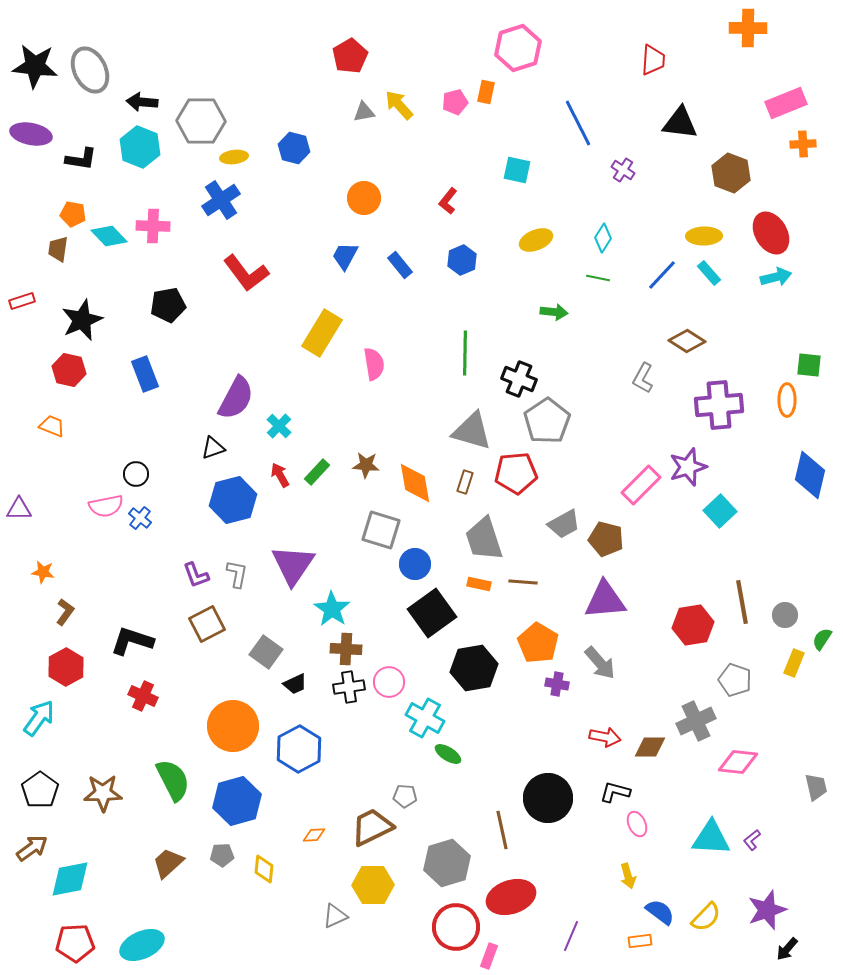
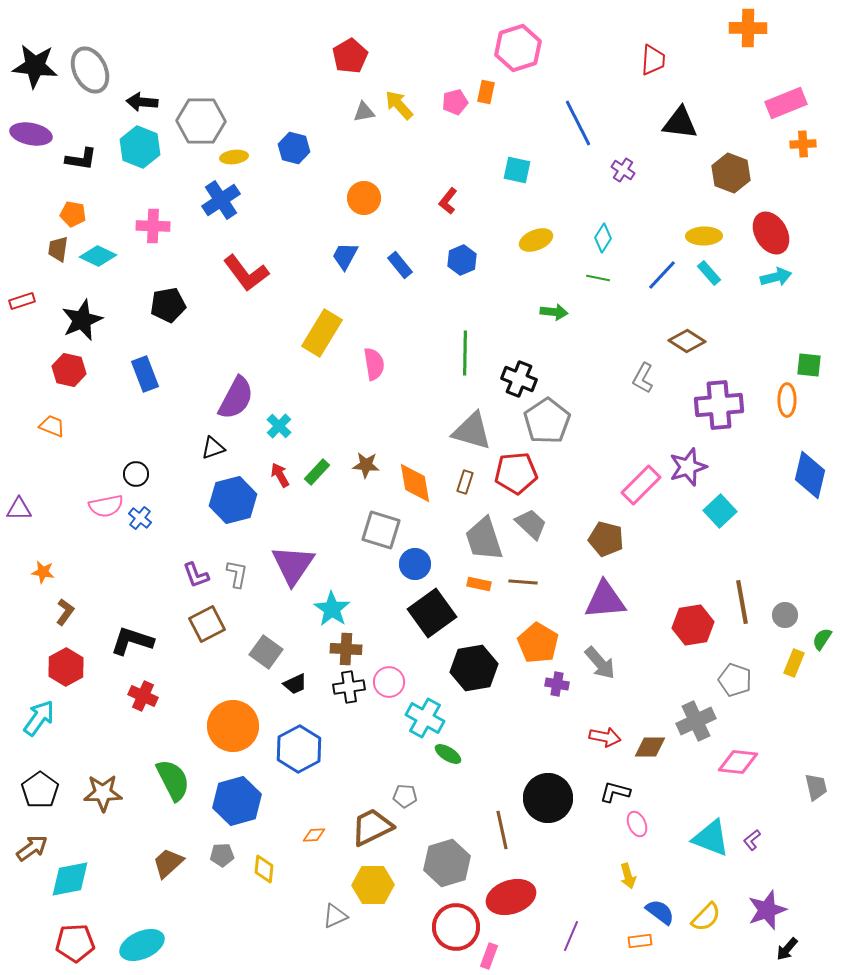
cyan diamond at (109, 236): moved 11 px left, 20 px down; rotated 21 degrees counterclockwise
gray trapezoid at (564, 524): moved 33 px left; rotated 108 degrees counterclockwise
cyan triangle at (711, 838): rotated 18 degrees clockwise
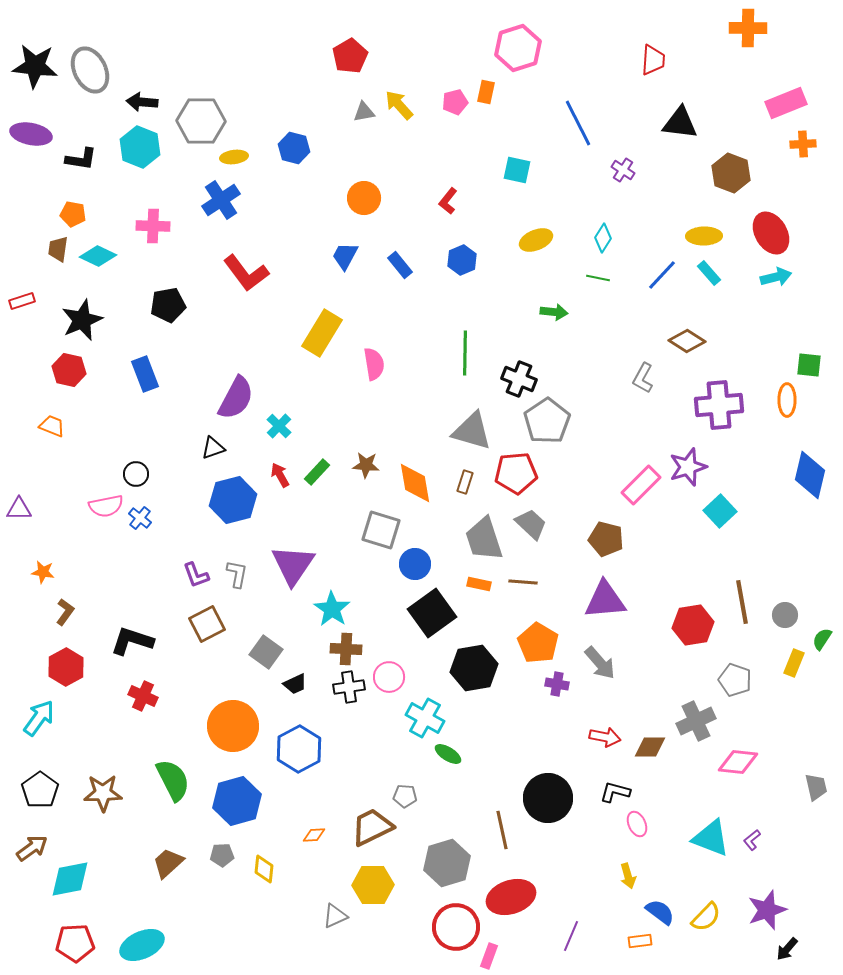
pink circle at (389, 682): moved 5 px up
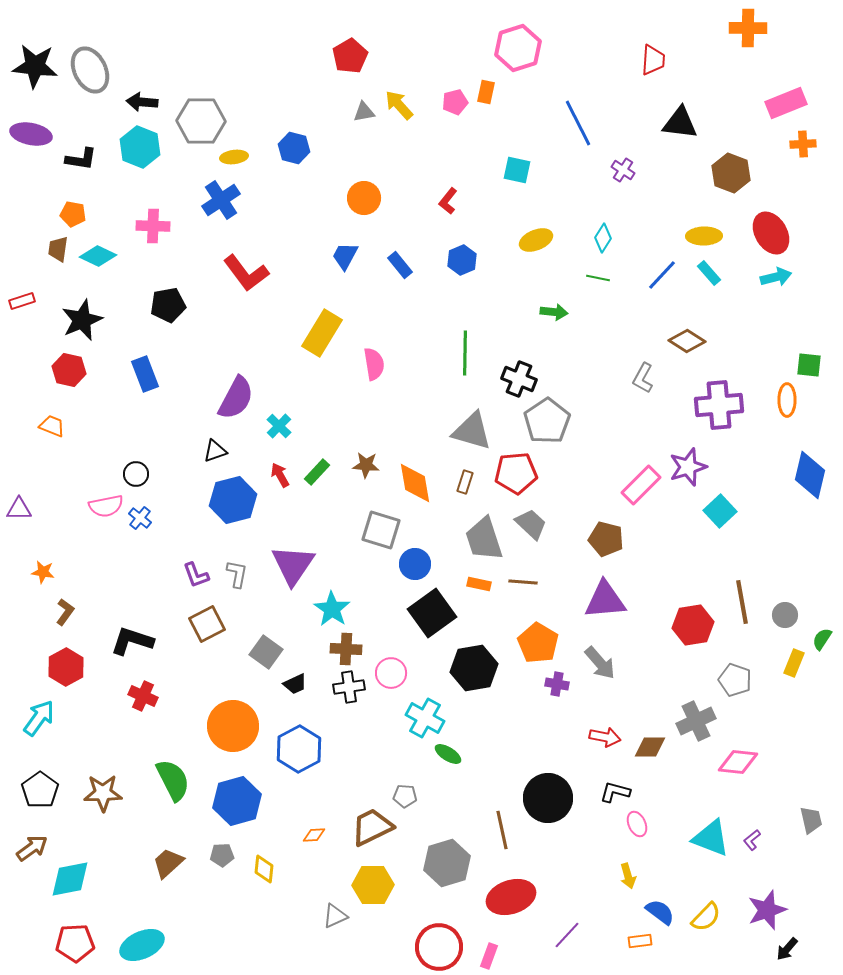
black triangle at (213, 448): moved 2 px right, 3 px down
pink circle at (389, 677): moved 2 px right, 4 px up
gray trapezoid at (816, 787): moved 5 px left, 33 px down
red circle at (456, 927): moved 17 px left, 20 px down
purple line at (571, 936): moved 4 px left, 1 px up; rotated 20 degrees clockwise
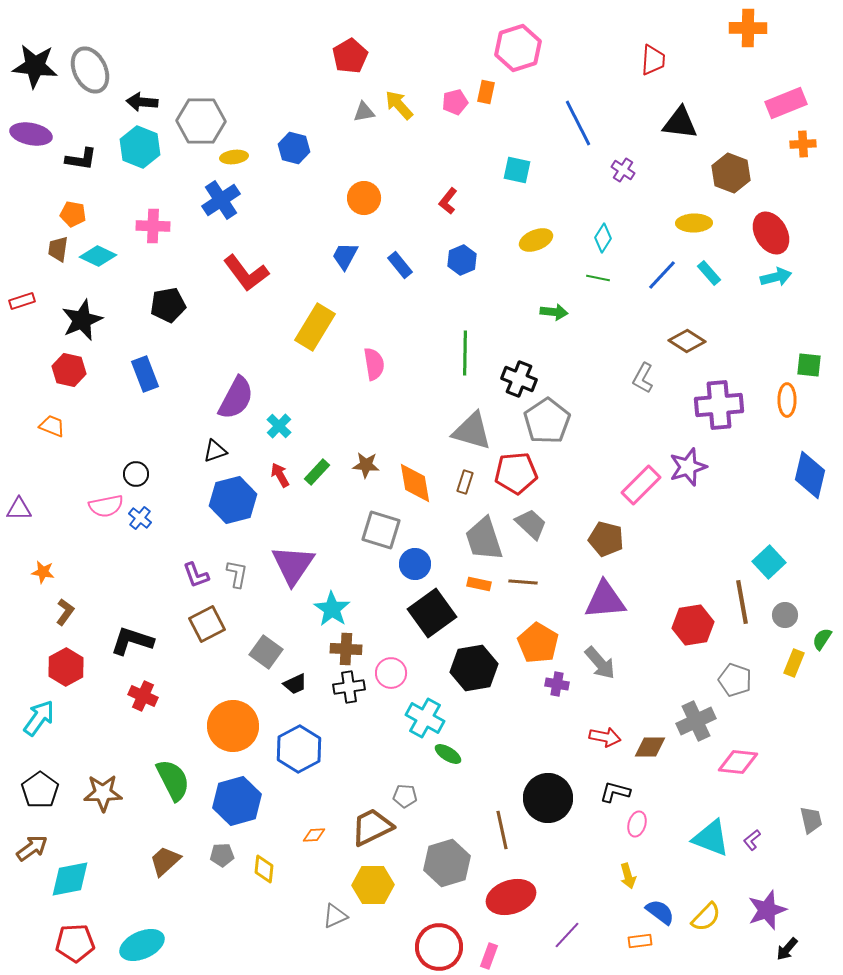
yellow ellipse at (704, 236): moved 10 px left, 13 px up
yellow rectangle at (322, 333): moved 7 px left, 6 px up
cyan square at (720, 511): moved 49 px right, 51 px down
pink ellipse at (637, 824): rotated 40 degrees clockwise
brown trapezoid at (168, 863): moved 3 px left, 2 px up
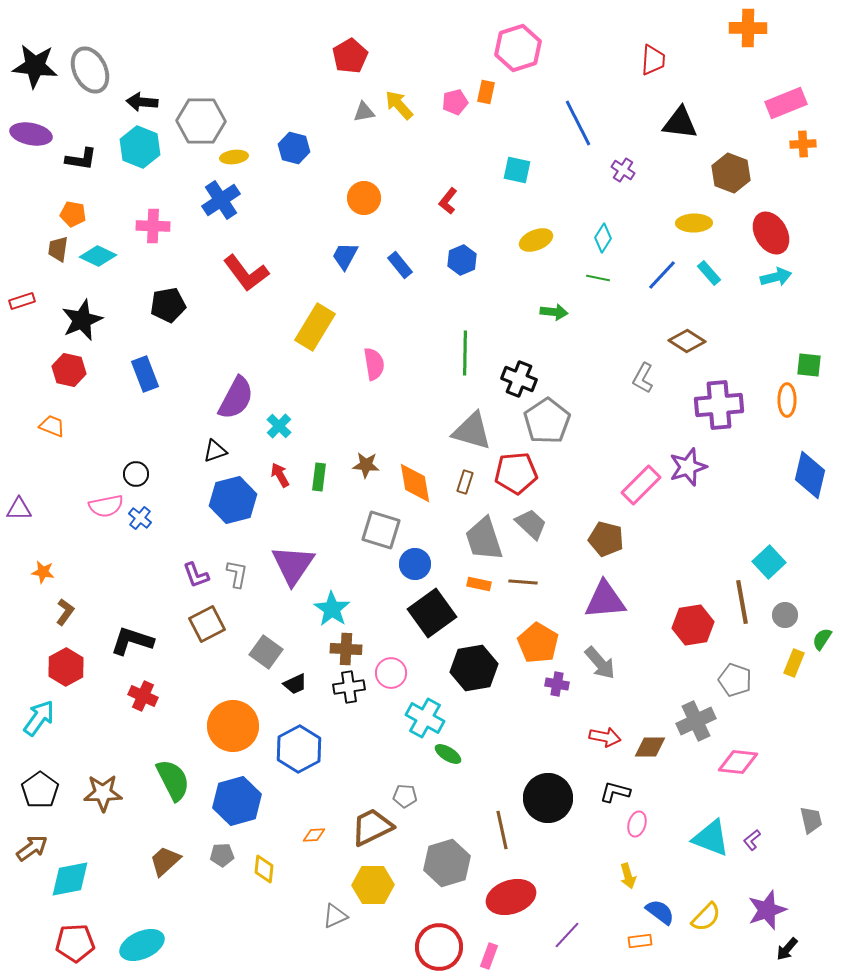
green rectangle at (317, 472): moved 2 px right, 5 px down; rotated 36 degrees counterclockwise
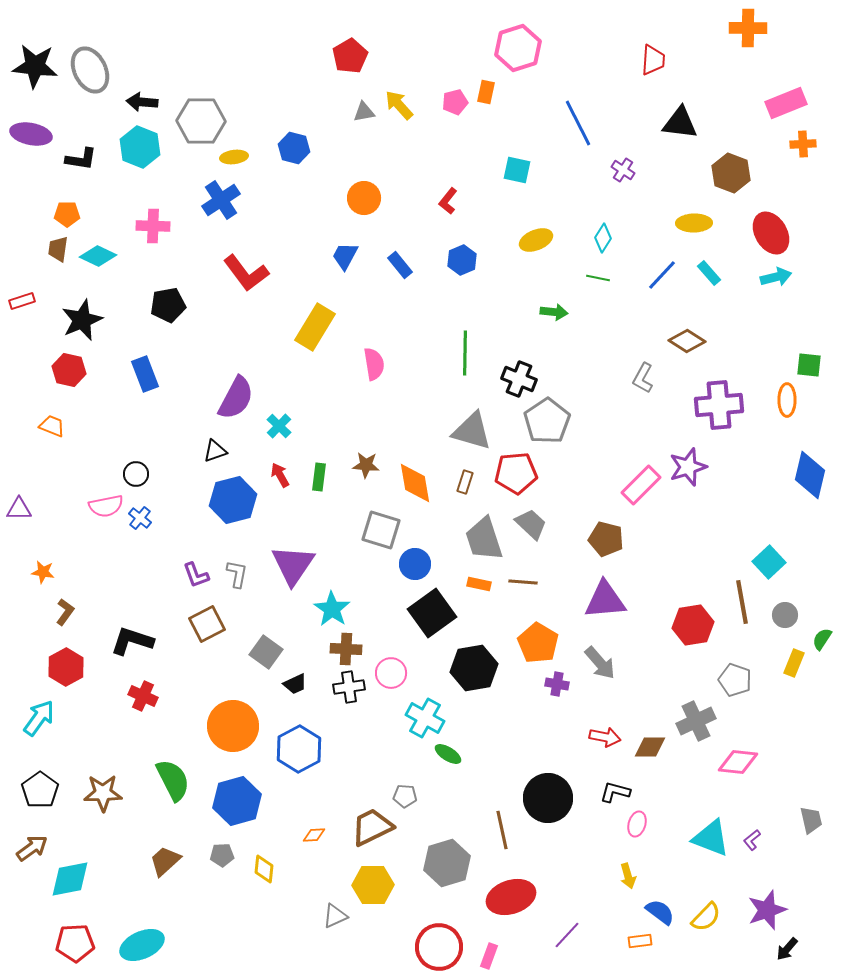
orange pentagon at (73, 214): moved 6 px left; rotated 10 degrees counterclockwise
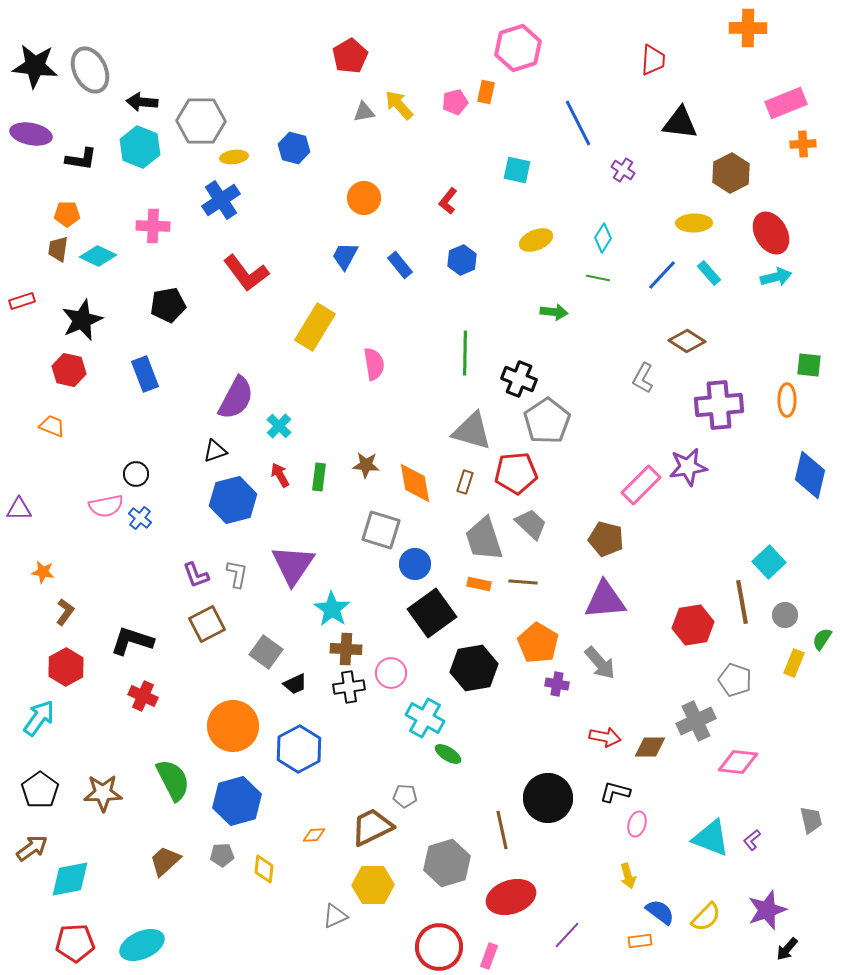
brown hexagon at (731, 173): rotated 12 degrees clockwise
purple star at (688, 467): rotated 9 degrees clockwise
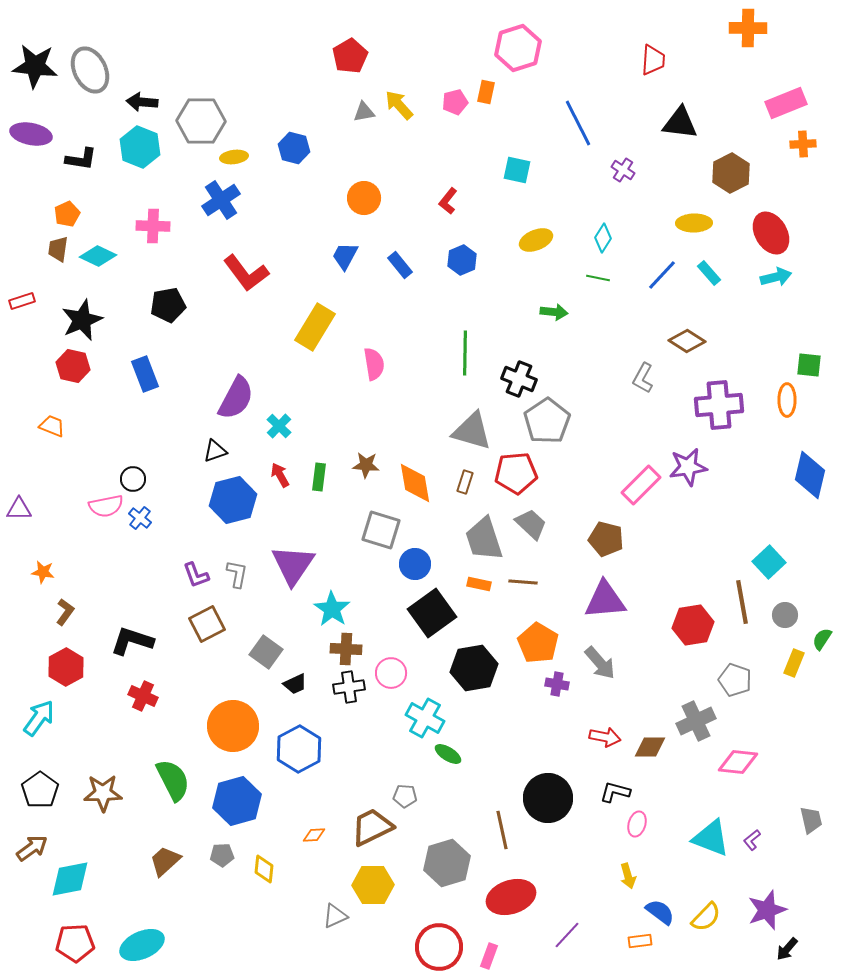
orange pentagon at (67, 214): rotated 25 degrees counterclockwise
red hexagon at (69, 370): moved 4 px right, 4 px up
black circle at (136, 474): moved 3 px left, 5 px down
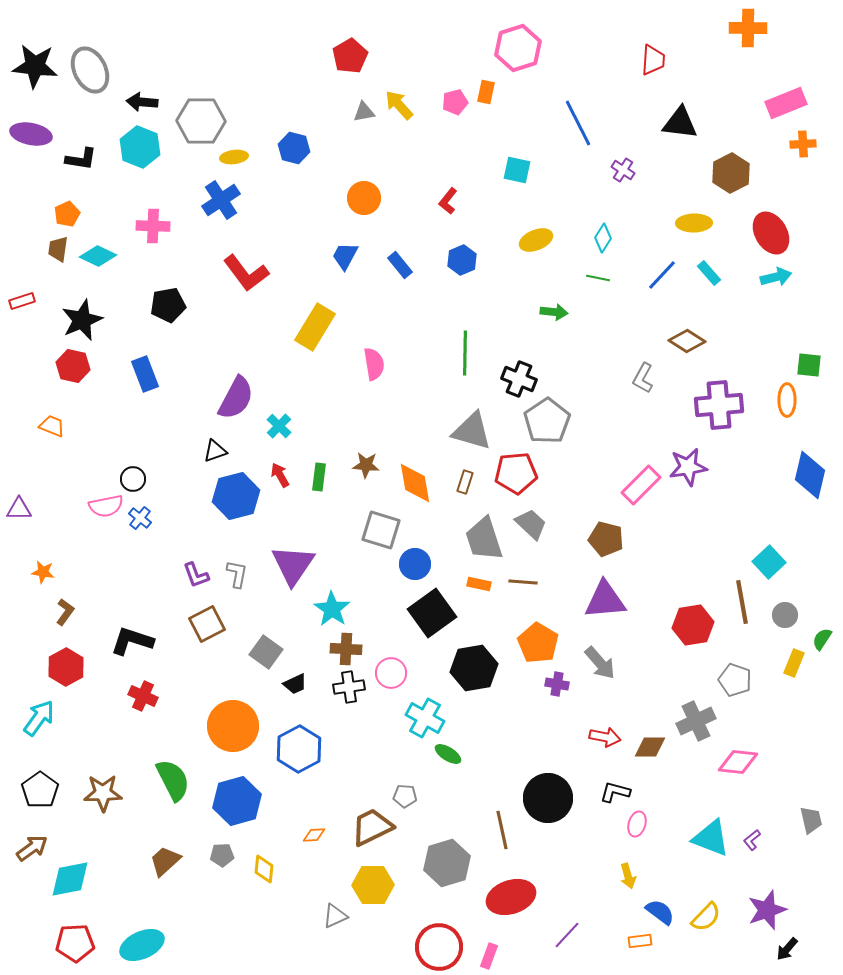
blue hexagon at (233, 500): moved 3 px right, 4 px up
